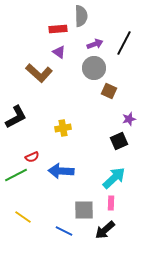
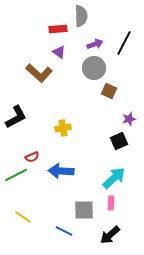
black arrow: moved 5 px right, 5 px down
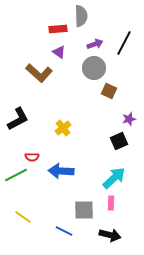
black L-shape: moved 2 px right, 2 px down
yellow cross: rotated 28 degrees counterclockwise
red semicircle: rotated 24 degrees clockwise
black arrow: rotated 125 degrees counterclockwise
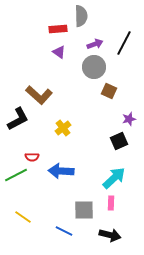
gray circle: moved 1 px up
brown L-shape: moved 22 px down
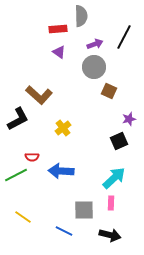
black line: moved 6 px up
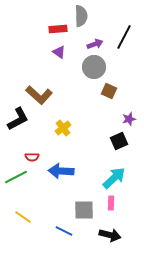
green line: moved 2 px down
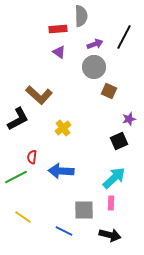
red semicircle: rotated 96 degrees clockwise
